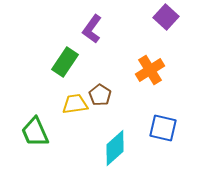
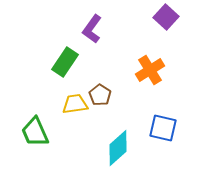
cyan diamond: moved 3 px right
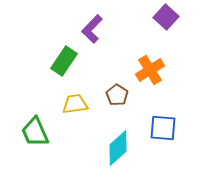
purple L-shape: rotated 8 degrees clockwise
green rectangle: moved 1 px left, 1 px up
brown pentagon: moved 17 px right
blue square: rotated 8 degrees counterclockwise
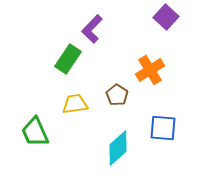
green rectangle: moved 4 px right, 2 px up
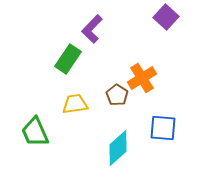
orange cross: moved 8 px left, 8 px down
